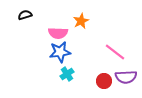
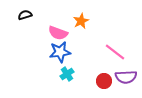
pink semicircle: rotated 18 degrees clockwise
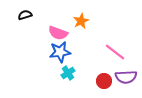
cyan cross: moved 1 px right, 1 px up
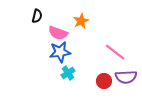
black semicircle: moved 12 px right, 1 px down; rotated 120 degrees clockwise
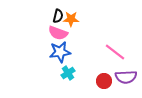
black semicircle: moved 21 px right
orange star: moved 10 px left, 2 px up; rotated 28 degrees clockwise
